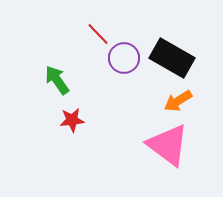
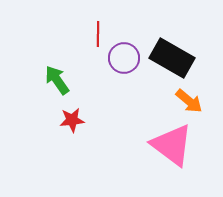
red line: rotated 45 degrees clockwise
orange arrow: moved 11 px right; rotated 108 degrees counterclockwise
pink triangle: moved 4 px right
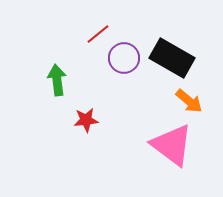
red line: rotated 50 degrees clockwise
green arrow: rotated 28 degrees clockwise
red star: moved 14 px right
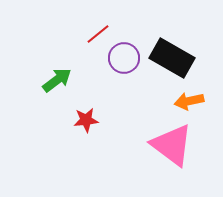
green arrow: rotated 60 degrees clockwise
orange arrow: rotated 128 degrees clockwise
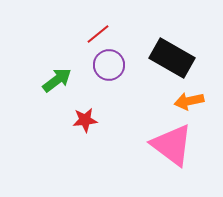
purple circle: moved 15 px left, 7 px down
red star: moved 1 px left
